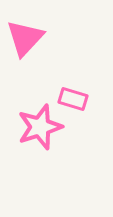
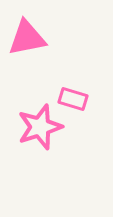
pink triangle: moved 2 px right; rotated 36 degrees clockwise
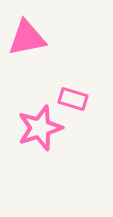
pink star: moved 1 px down
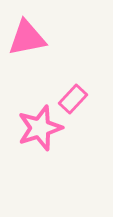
pink rectangle: rotated 64 degrees counterclockwise
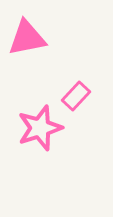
pink rectangle: moved 3 px right, 3 px up
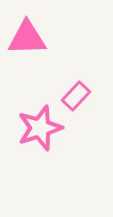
pink triangle: rotated 9 degrees clockwise
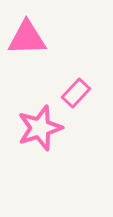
pink rectangle: moved 3 px up
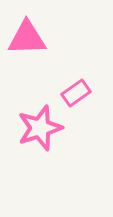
pink rectangle: rotated 12 degrees clockwise
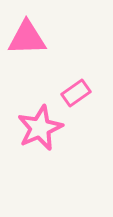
pink star: rotated 6 degrees counterclockwise
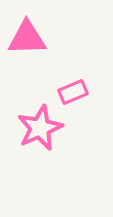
pink rectangle: moved 3 px left, 1 px up; rotated 12 degrees clockwise
